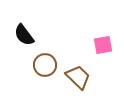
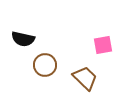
black semicircle: moved 1 px left, 4 px down; rotated 40 degrees counterclockwise
brown trapezoid: moved 7 px right, 1 px down
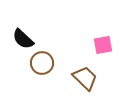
black semicircle: rotated 30 degrees clockwise
brown circle: moved 3 px left, 2 px up
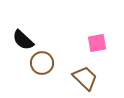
black semicircle: moved 1 px down
pink square: moved 6 px left, 2 px up
